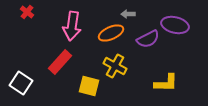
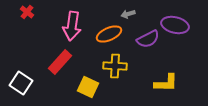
gray arrow: rotated 16 degrees counterclockwise
orange ellipse: moved 2 px left, 1 px down
yellow cross: rotated 25 degrees counterclockwise
yellow square: moved 1 px left, 1 px down; rotated 10 degrees clockwise
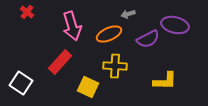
pink arrow: rotated 24 degrees counterclockwise
yellow L-shape: moved 1 px left, 2 px up
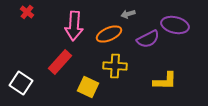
pink arrow: moved 2 px right; rotated 20 degrees clockwise
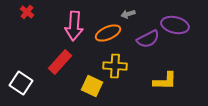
orange ellipse: moved 1 px left, 1 px up
yellow square: moved 4 px right, 1 px up
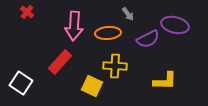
gray arrow: rotated 112 degrees counterclockwise
orange ellipse: rotated 20 degrees clockwise
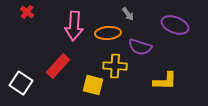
purple ellipse: rotated 8 degrees clockwise
purple semicircle: moved 8 px left, 8 px down; rotated 45 degrees clockwise
red rectangle: moved 2 px left, 4 px down
yellow square: moved 1 px right, 1 px up; rotated 10 degrees counterclockwise
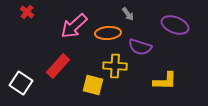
pink arrow: rotated 44 degrees clockwise
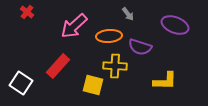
orange ellipse: moved 1 px right, 3 px down
